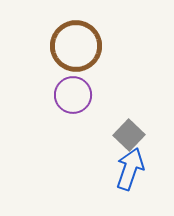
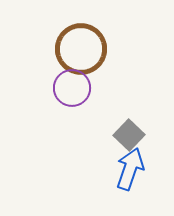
brown circle: moved 5 px right, 3 px down
purple circle: moved 1 px left, 7 px up
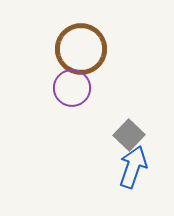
blue arrow: moved 3 px right, 2 px up
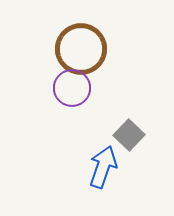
blue arrow: moved 30 px left
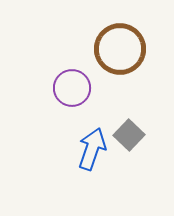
brown circle: moved 39 px right
blue arrow: moved 11 px left, 18 px up
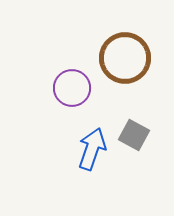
brown circle: moved 5 px right, 9 px down
gray square: moved 5 px right; rotated 16 degrees counterclockwise
